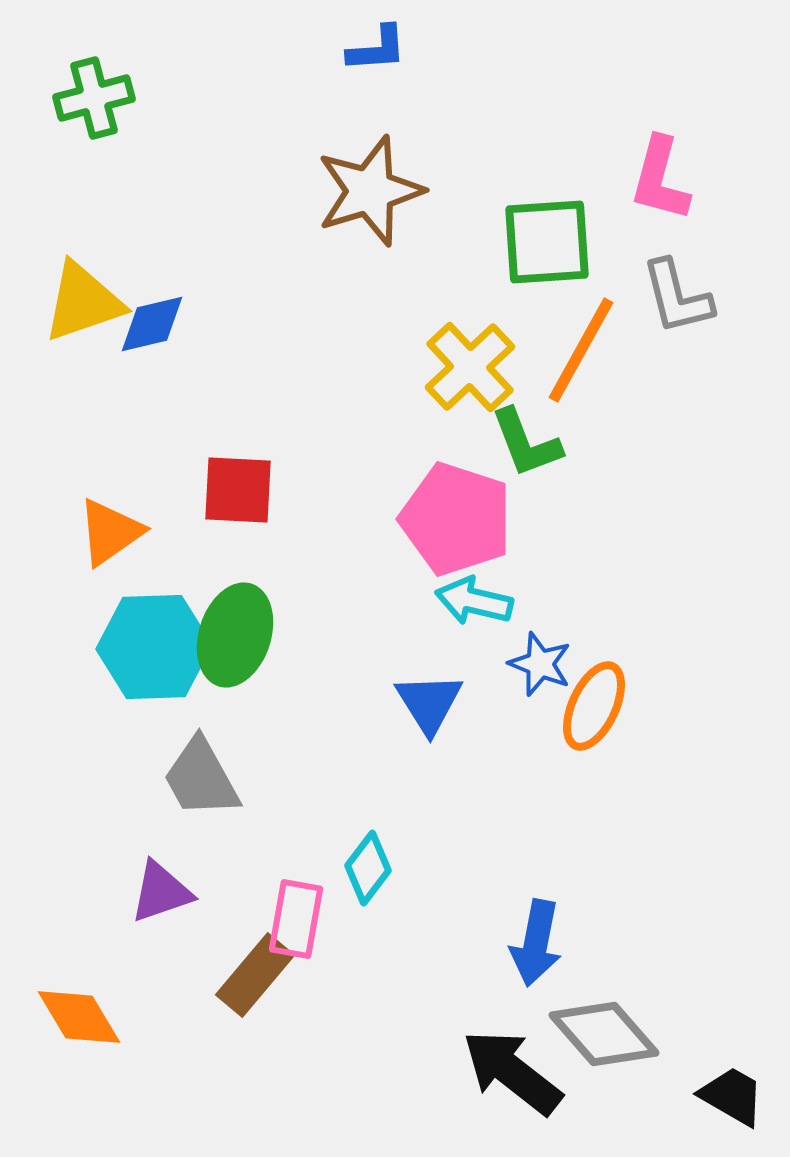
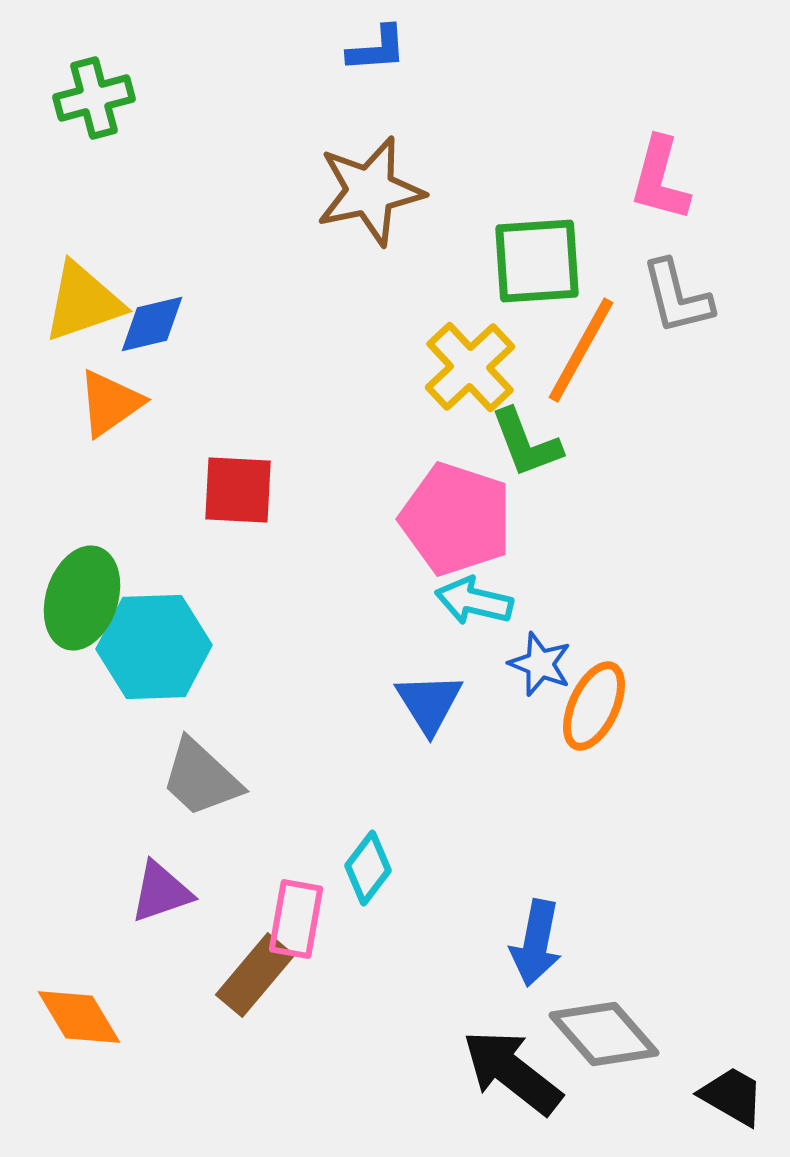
brown star: rotated 5 degrees clockwise
green square: moved 10 px left, 19 px down
orange triangle: moved 129 px up
green ellipse: moved 153 px left, 37 px up
gray trapezoid: rotated 18 degrees counterclockwise
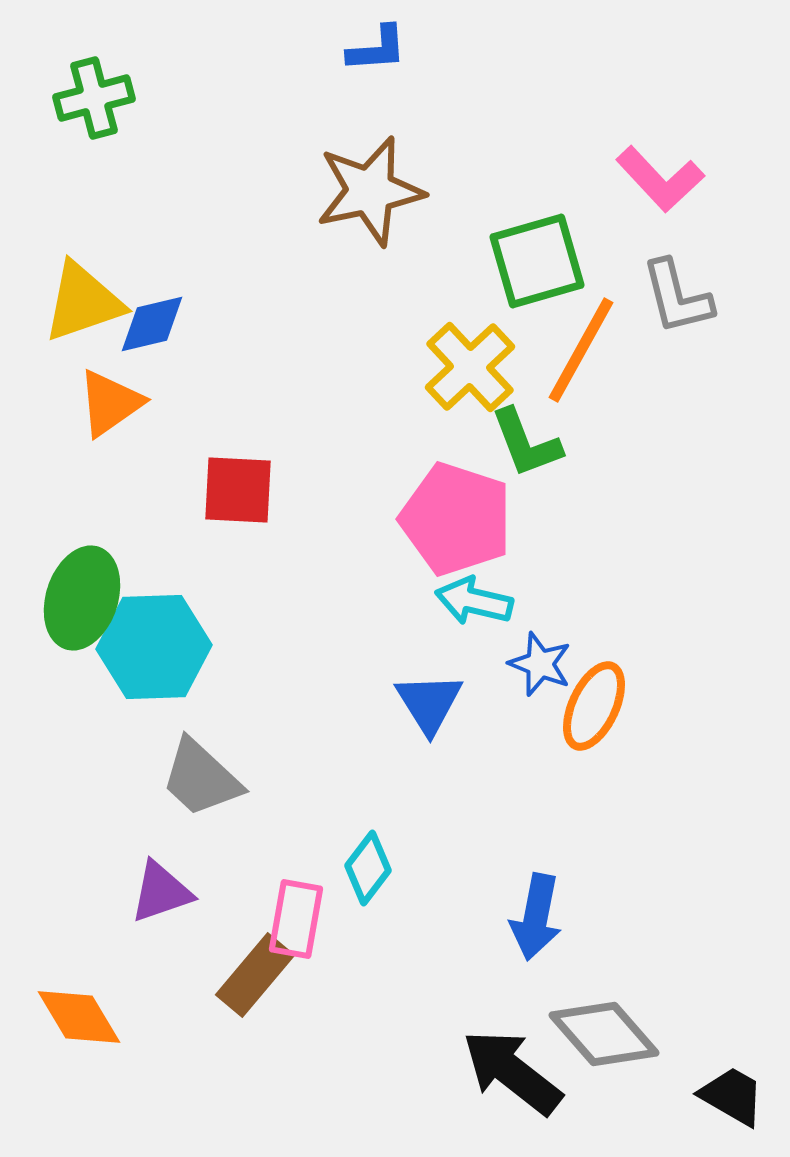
pink L-shape: rotated 58 degrees counterclockwise
green square: rotated 12 degrees counterclockwise
blue arrow: moved 26 px up
